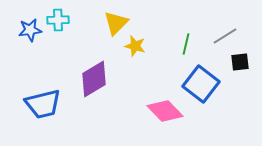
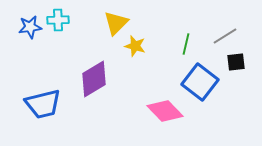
blue star: moved 3 px up
black square: moved 4 px left
blue square: moved 1 px left, 2 px up
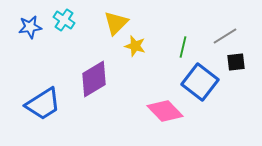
cyan cross: moved 6 px right; rotated 35 degrees clockwise
green line: moved 3 px left, 3 px down
blue trapezoid: rotated 18 degrees counterclockwise
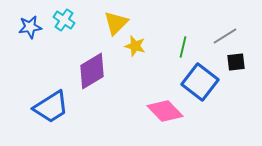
purple diamond: moved 2 px left, 8 px up
blue trapezoid: moved 8 px right, 3 px down
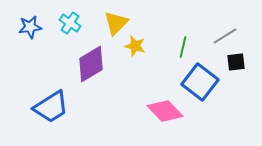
cyan cross: moved 6 px right, 3 px down
purple diamond: moved 1 px left, 7 px up
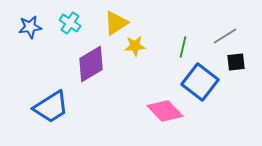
yellow triangle: rotated 12 degrees clockwise
yellow star: rotated 20 degrees counterclockwise
